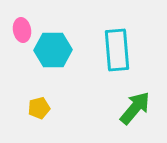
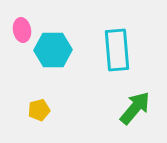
yellow pentagon: moved 2 px down
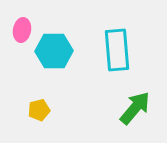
pink ellipse: rotated 20 degrees clockwise
cyan hexagon: moved 1 px right, 1 px down
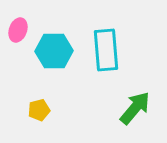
pink ellipse: moved 4 px left; rotated 10 degrees clockwise
cyan rectangle: moved 11 px left
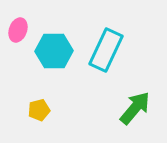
cyan rectangle: rotated 30 degrees clockwise
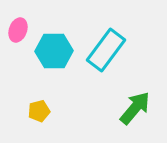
cyan rectangle: rotated 12 degrees clockwise
yellow pentagon: moved 1 px down
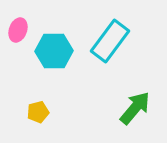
cyan rectangle: moved 4 px right, 9 px up
yellow pentagon: moved 1 px left, 1 px down
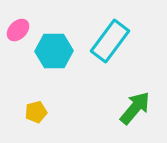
pink ellipse: rotated 25 degrees clockwise
yellow pentagon: moved 2 px left
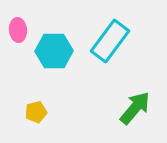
pink ellipse: rotated 50 degrees counterclockwise
